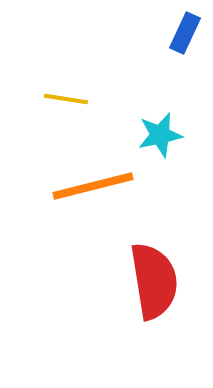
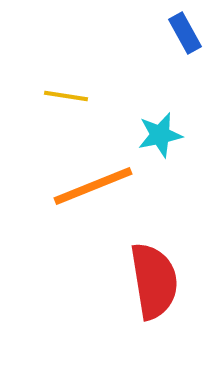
blue rectangle: rotated 54 degrees counterclockwise
yellow line: moved 3 px up
orange line: rotated 8 degrees counterclockwise
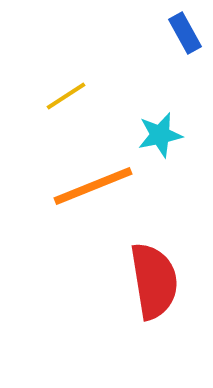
yellow line: rotated 42 degrees counterclockwise
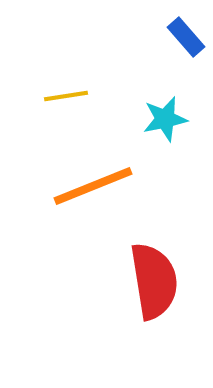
blue rectangle: moved 1 px right, 4 px down; rotated 12 degrees counterclockwise
yellow line: rotated 24 degrees clockwise
cyan star: moved 5 px right, 16 px up
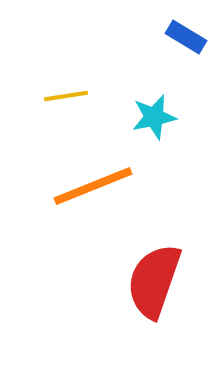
blue rectangle: rotated 18 degrees counterclockwise
cyan star: moved 11 px left, 2 px up
red semicircle: rotated 152 degrees counterclockwise
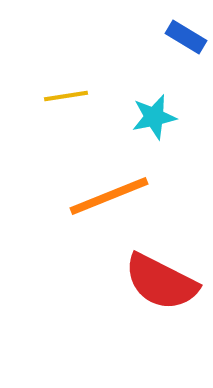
orange line: moved 16 px right, 10 px down
red semicircle: moved 7 px right, 1 px down; rotated 82 degrees counterclockwise
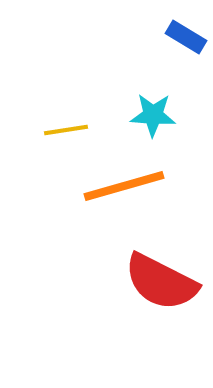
yellow line: moved 34 px down
cyan star: moved 1 px left, 2 px up; rotated 15 degrees clockwise
orange line: moved 15 px right, 10 px up; rotated 6 degrees clockwise
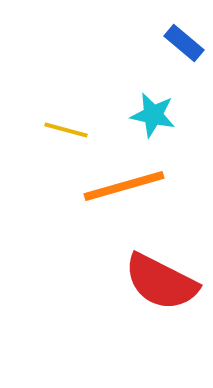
blue rectangle: moved 2 px left, 6 px down; rotated 9 degrees clockwise
cyan star: rotated 9 degrees clockwise
yellow line: rotated 24 degrees clockwise
